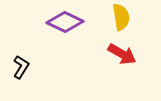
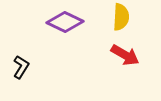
yellow semicircle: rotated 12 degrees clockwise
red arrow: moved 3 px right, 1 px down
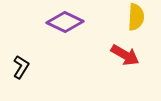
yellow semicircle: moved 15 px right
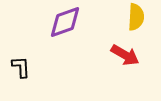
purple diamond: rotated 45 degrees counterclockwise
black L-shape: rotated 35 degrees counterclockwise
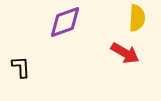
yellow semicircle: moved 1 px right, 1 px down
red arrow: moved 2 px up
